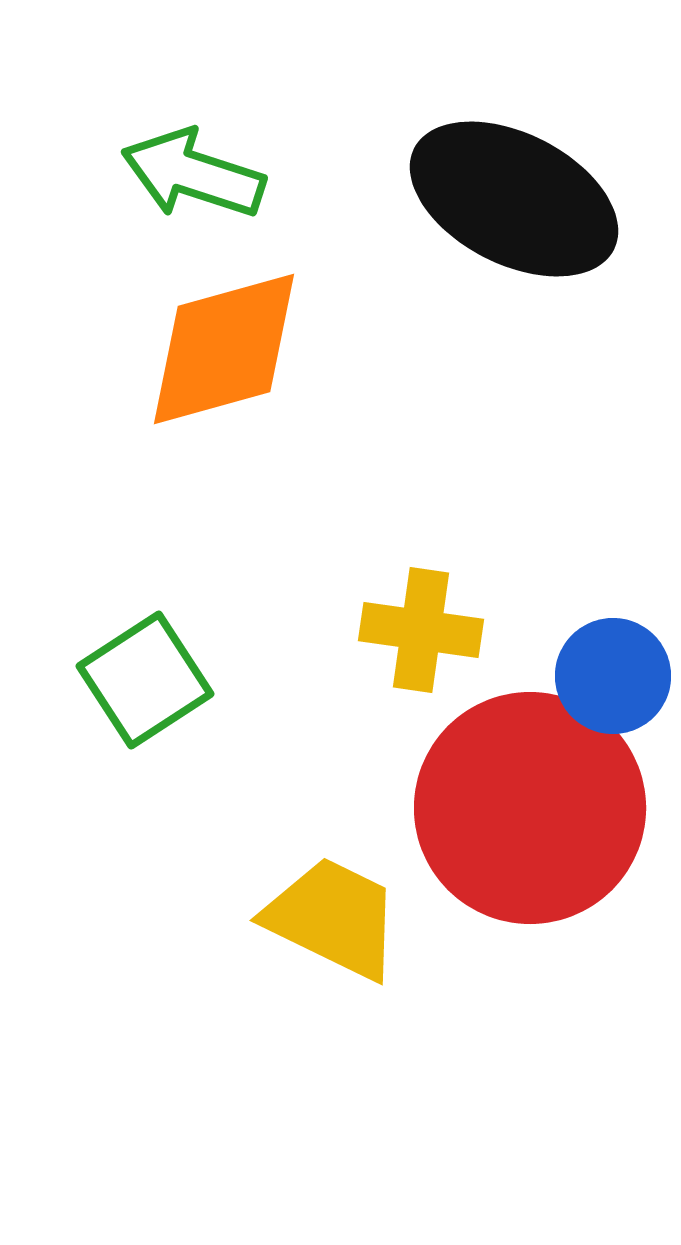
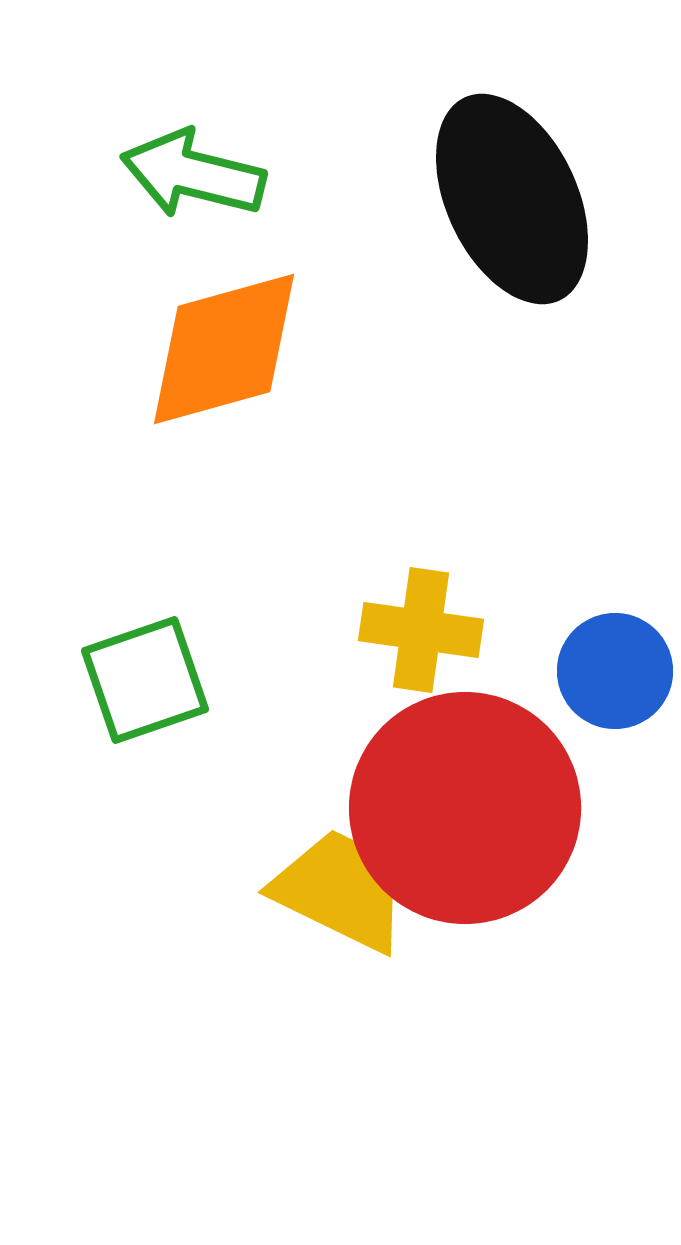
green arrow: rotated 4 degrees counterclockwise
black ellipse: moved 2 px left; rotated 38 degrees clockwise
blue circle: moved 2 px right, 5 px up
green square: rotated 14 degrees clockwise
red circle: moved 65 px left
yellow trapezoid: moved 8 px right, 28 px up
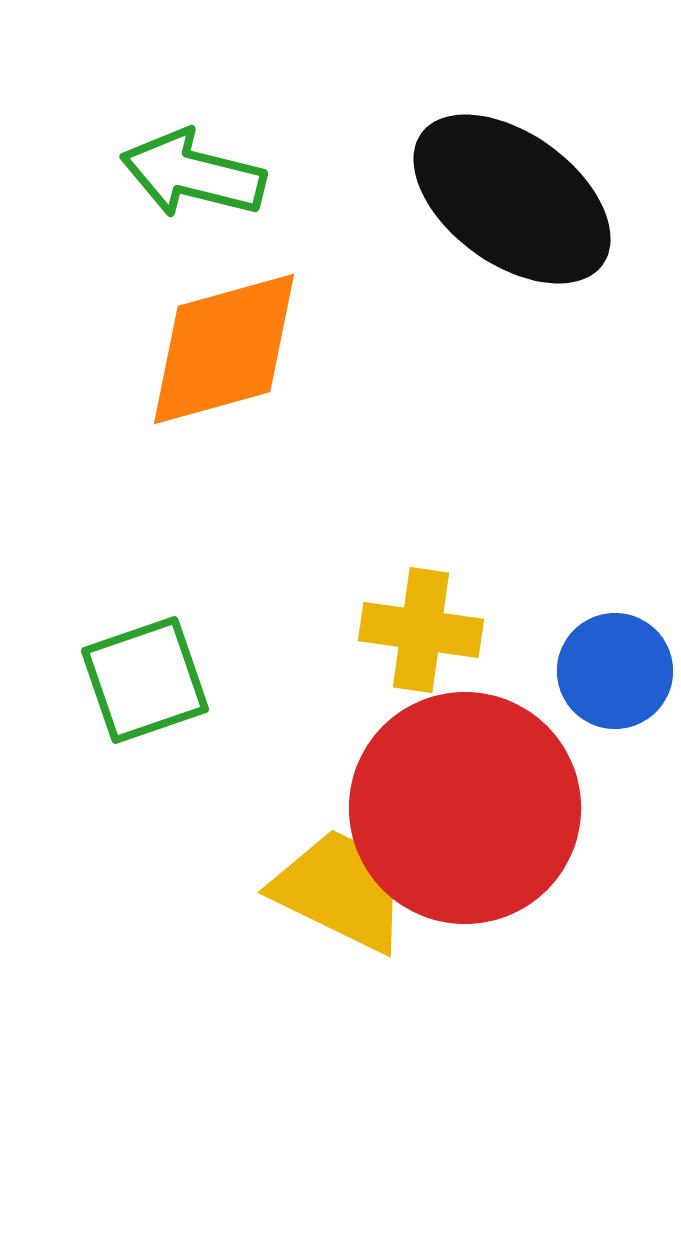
black ellipse: rotated 29 degrees counterclockwise
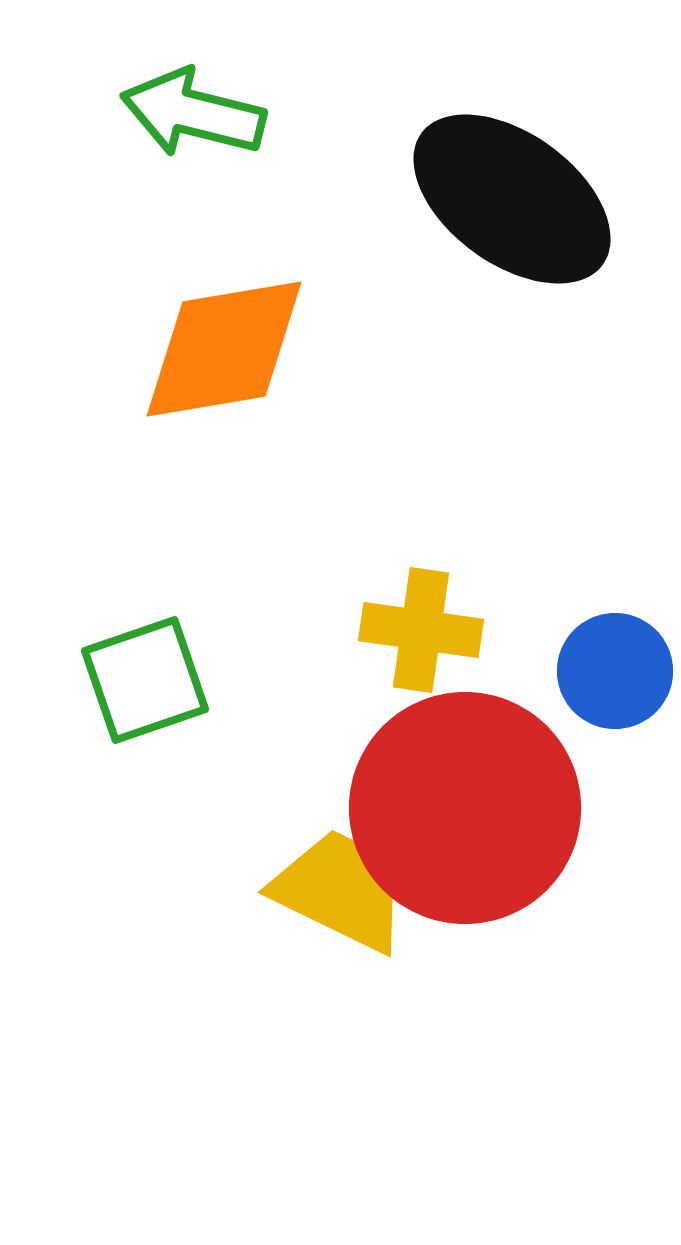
green arrow: moved 61 px up
orange diamond: rotated 6 degrees clockwise
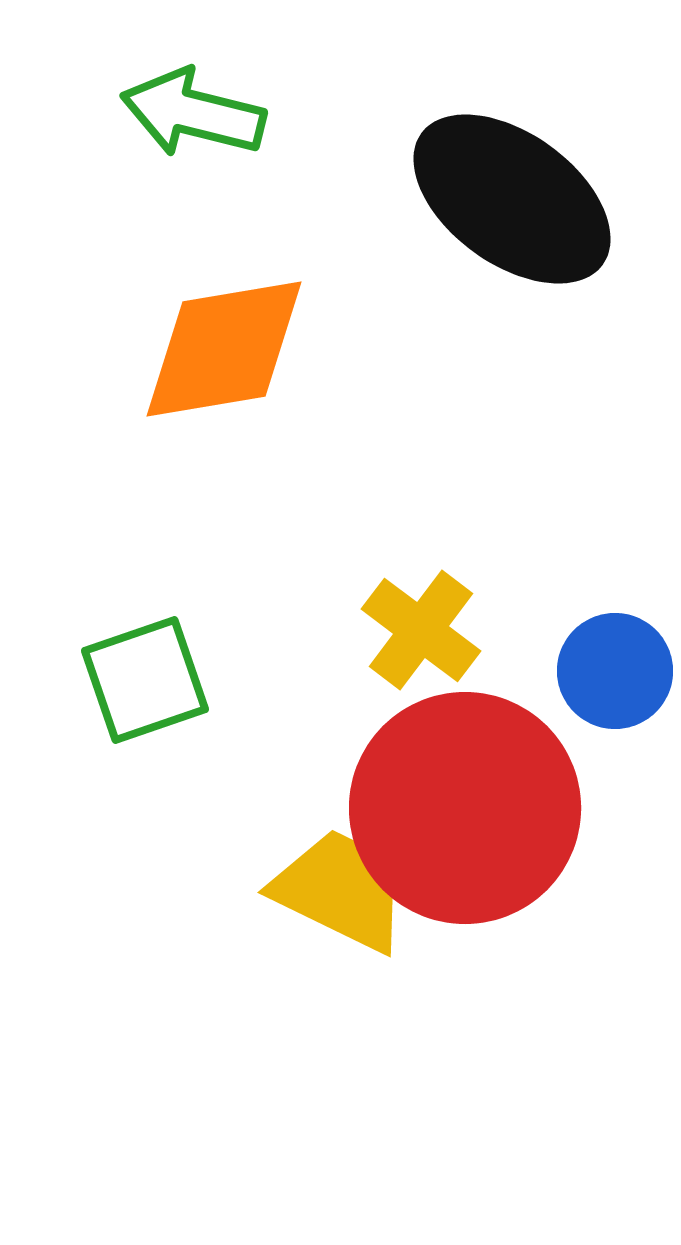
yellow cross: rotated 29 degrees clockwise
